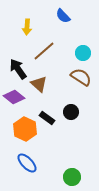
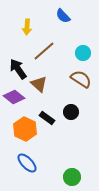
brown semicircle: moved 2 px down
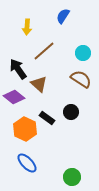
blue semicircle: rotated 77 degrees clockwise
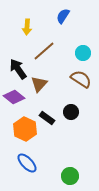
brown triangle: rotated 30 degrees clockwise
green circle: moved 2 px left, 1 px up
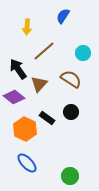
brown semicircle: moved 10 px left
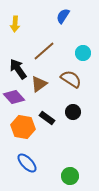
yellow arrow: moved 12 px left, 3 px up
brown triangle: rotated 12 degrees clockwise
purple diamond: rotated 10 degrees clockwise
black circle: moved 2 px right
orange hexagon: moved 2 px left, 2 px up; rotated 15 degrees counterclockwise
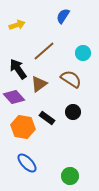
yellow arrow: moved 2 px right, 1 px down; rotated 112 degrees counterclockwise
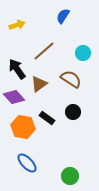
black arrow: moved 1 px left
